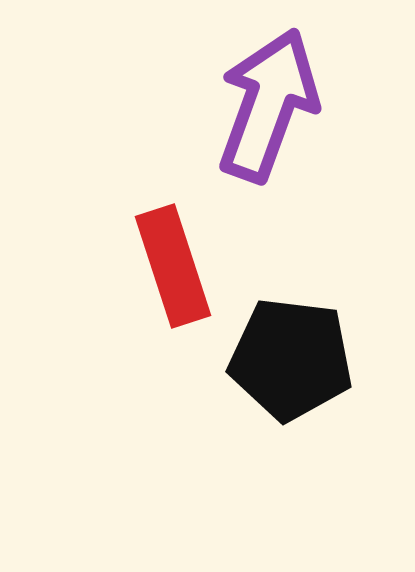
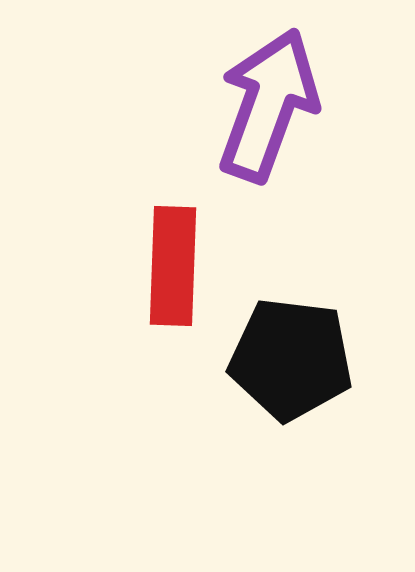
red rectangle: rotated 20 degrees clockwise
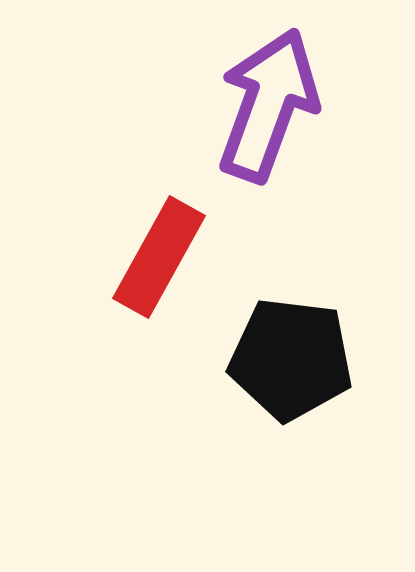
red rectangle: moved 14 px left, 9 px up; rotated 27 degrees clockwise
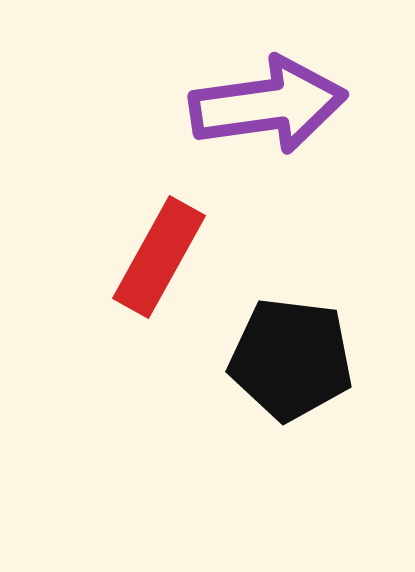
purple arrow: rotated 62 degrees clockwise
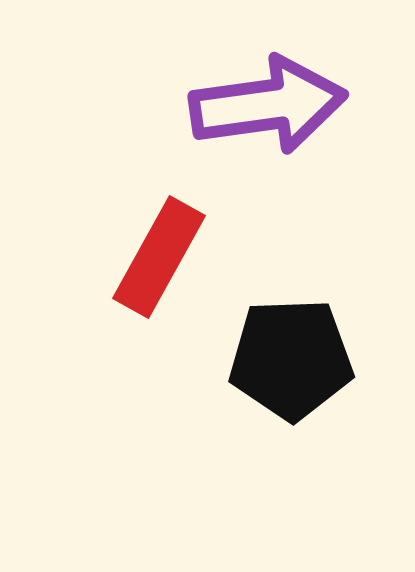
black pentagon: rotated 9 degrees counterclockwise
